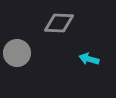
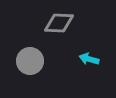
gray circle: moved 13 px right, 8 px down
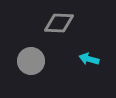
gray circle: moved 1 px right
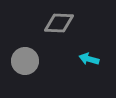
gray circle: moved 6 px left
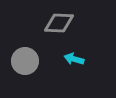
cyan arrow: moved 15 px left
